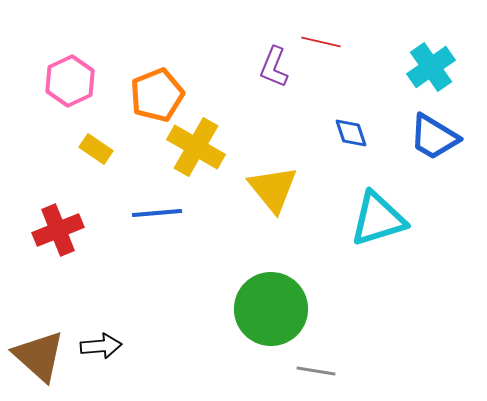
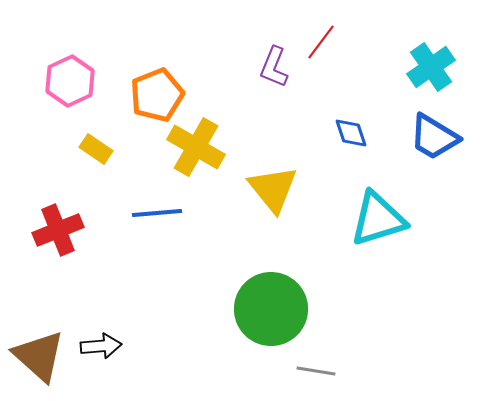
red line: rotated 66 degrees counterclockwise
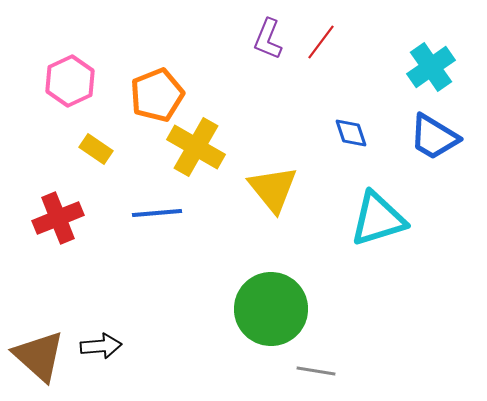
purple L-shape: moved 6 px left, 28 px up
red cross: moved 12 px up
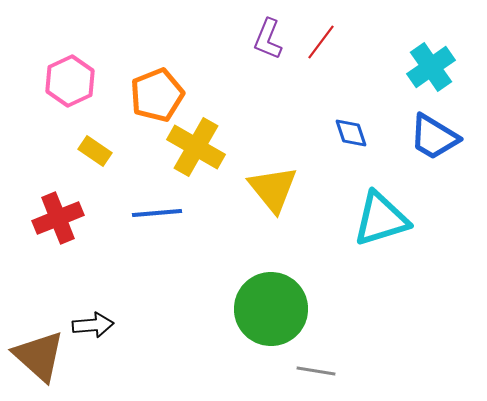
yellow rectangle: moved 1 px left, 2 px down
cyan triangle: moved 3 px right
black arrow: moved 8 px left, 21 px up
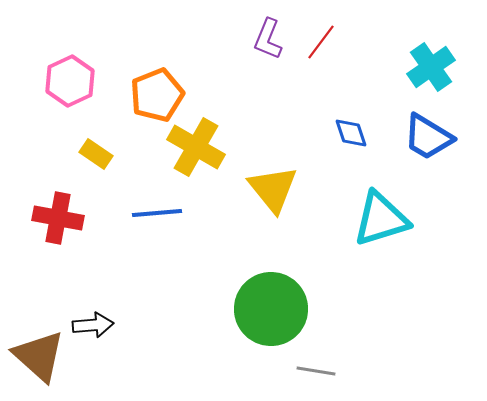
blue trapezoid: moved 6 px left
yellow rectangle: moved 1 px right, 3 px down
red cross: rotated 33 degrees clockwise
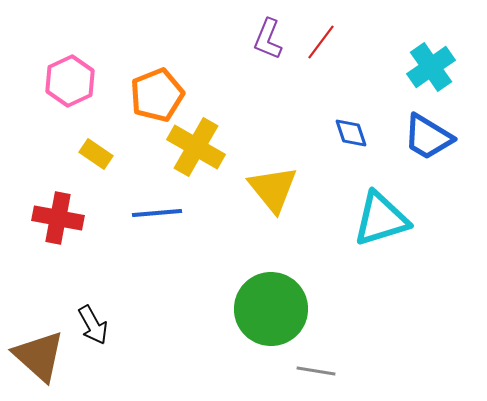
black arrow: rotated 66 degrees clockwise
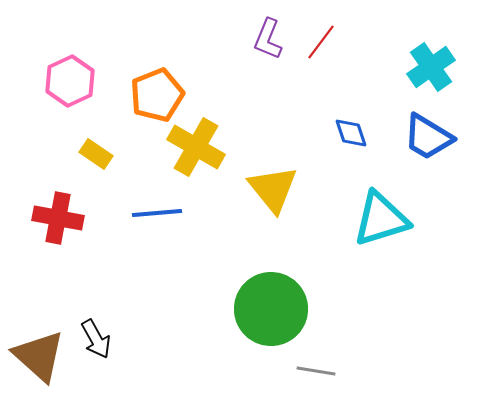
black arrow: moved 3 px right, 14 px down
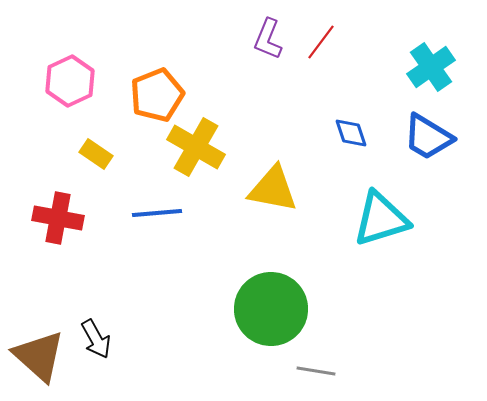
yellow triangle: rotated 40 degrees counterclockwise
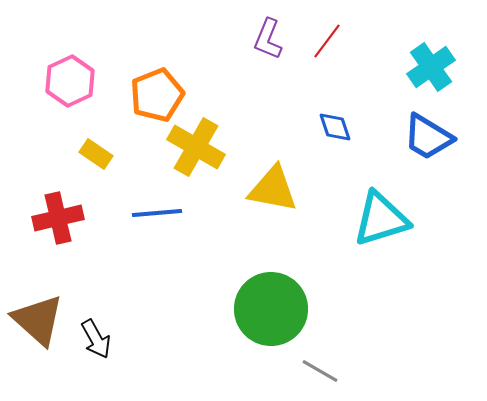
red line: moved 6 px right, 1 px up
blue diamond: moved 16 px left, 6 px up
red cross: rotated 24 degrees counterclockwise
brown triangle: moved 1 px left, 36 px up
gray line: moved 4 px right; rotated 21 degrees clockwise
